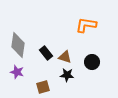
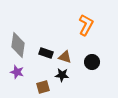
orange L-shape: rotated 110 degrees clockwise
black rectangle: rotated 32 degrees counterclockwise
black star: moved 5 px left
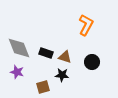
gray diamond: moved 1 px right, 3 px down; rotated 30 degrees counterclockwise
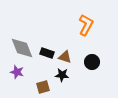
gray diamond: moved 3 px right
black rectangle: moved 1 px right
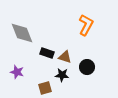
gray diamond: moved 15 px up
black circle: moved 5 px left, 5 px down
brown square: moved 2 px right, 1 px down
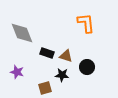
orange L-shape: moved 2 px up; rotated 35 degrees counterclockwise
brown triangle: moved 1 px right, 1 px up
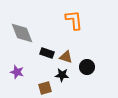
orange L-shape: moved 12 px left, 3 px up
brown triangle: moved 1 px down
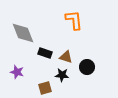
gray diamond: moved 1 px right
black rectangle: moved 2 px left
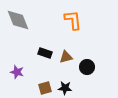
orange L-shape: moved 1 px left
gray diamond: moved 5 px left, 13 px up
brown triangle: rotated 32 degrees counterclockwise
black star: moved 3 px right, 13 px down
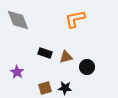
orange L-shape: moved 2 px right, 1 px up; rotated 95 degrees counterclockwise
purple star: rotated 16 degrees clockwise
